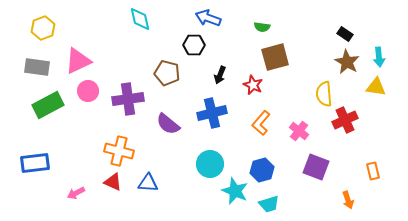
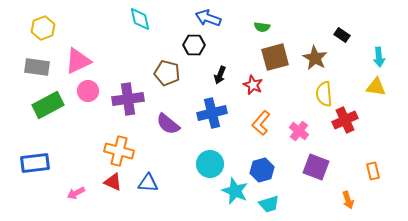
black rectangle: moved 3 px left, 1 px down
brown star: moved 32 px left, 4 px up
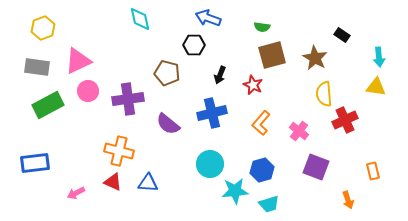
brown square: moved 3 px left, 2 px up
cyan star: rotated 28 degrees counterclockwise
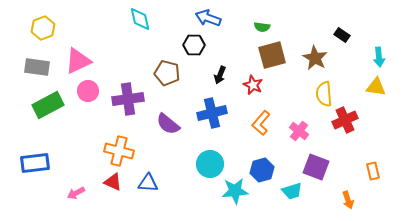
cyan trapezoid: moved 23 px right, 13 px up
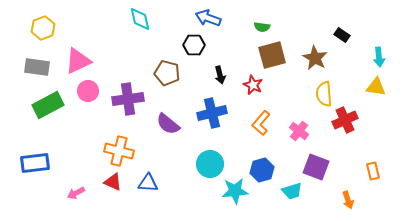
black arrow: rotated 36 degrees counterclockwise
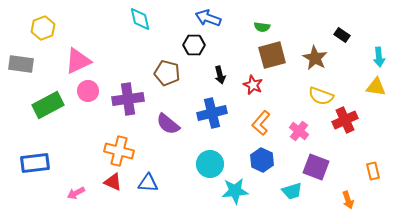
gray rectangle: moved 16 px left, 3 px up
yellow semicircle: moved 3 px left, 2 px down; rotated 65 degrees counterclockwise
blue hexagon: moved 10 px up; rotated 20 degrees counterclockwise
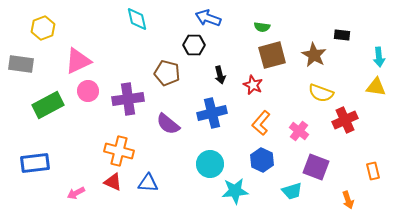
cyan diamond: moved 3 px left
black rectangle: rotated 28 degrees counterclockwise
brown star: moved 1 px left, 3 px up
yellow semicircle: moved 3 px up
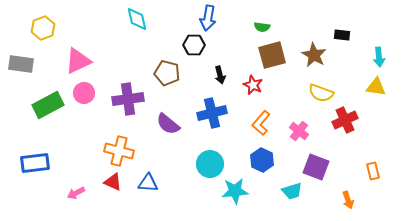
blue arrow: rotated 100 degrees counterclockwise
pink circle: moved 4 px left, 2 px down
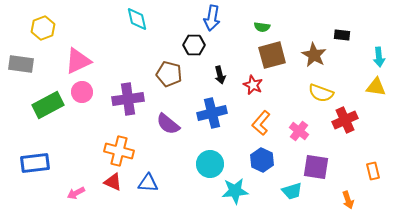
blue arrow: moved 4 px right
brown pentagon: moved 2 px right, 1 px down
pink circle: moved 2 px left, 1 px up
purple square: rotated 12 degrees counterclockwise
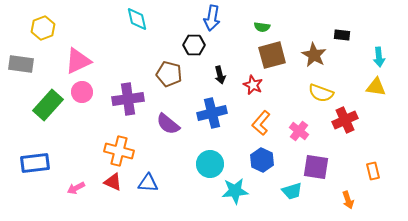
green rectangle: rotated 20 degrees counterclockwise
pink arrow: moved 5 px up
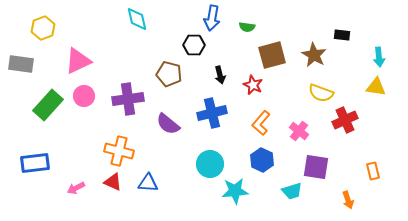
green semicircle: moved 15 px left
pink circle: moved 2 px right, 4 px down
